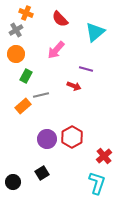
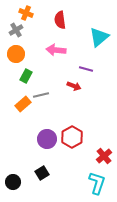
red semicircle: moved 1 px down; rotated 36 degrees clockwise
cyan triangle: moved 4 px right, 5 px down
pink arrow: rotated 54 degrees clockwise
orange rectangle: moved 2 px up
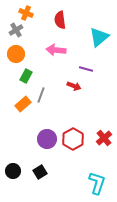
gray line: rotated 56 degrees counterclockwise
red hexagon: moved 1 px right, 2 px down
red cross: moved 18 px up
black square: moved 2 px left, 1 px up
black circle: moved 11 px up
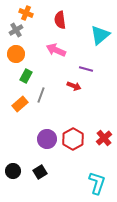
cyan triangle: moved 1 px right, 2 px up
pink arrow: rotated 18 degrees clockwise
orange rectangle: moved 3 px left
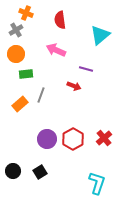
green rectangle: moved 2 px up; rotated 56 degrees clockwise
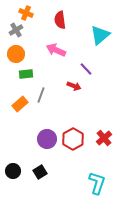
purple line: rotated 32 degrees clockwise
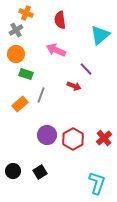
green rectangle: rotated 24 degrees clockwise
purple circle: moved 4 px up
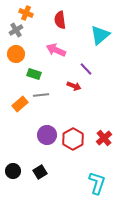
green rectangle: moved 8 px right
gray line: rotated 63 degrees clockwise
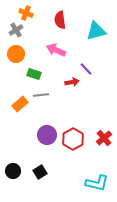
cyan triangle: moved 4 px left, 4 px up; rotated 25 degrees clockwise
red arrow: moved 2 px left, 4 px up; rotated 32 degrees counterclockwise
cyan L-shape: rotated 85 degrees clockwise
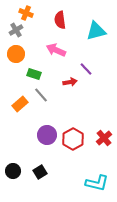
red arrow: moved 2 px left
gray line: rotated 56 degrees clockwise
